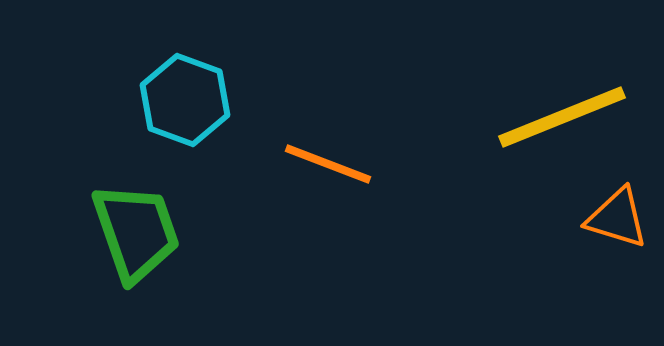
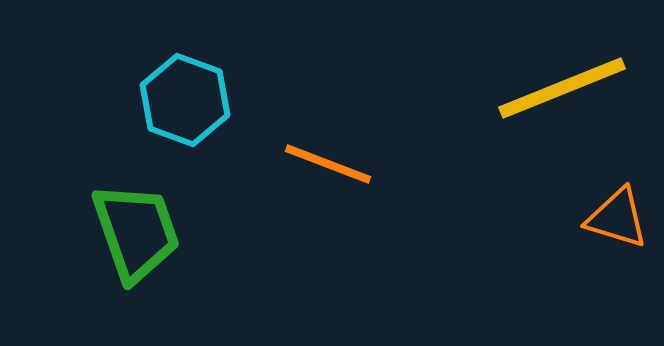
yellow line: moved 29 px up
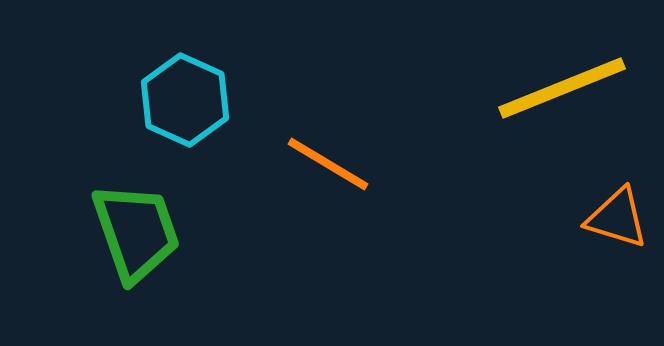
cyan hexagon: rotated 4 degrees clockwise
orange line: rotated 10 degrees clockwise
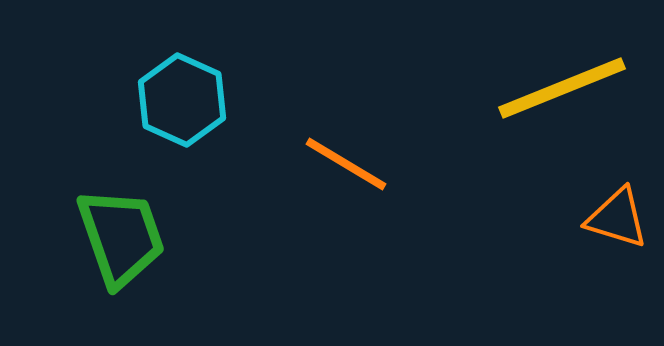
cyan hexagon: moved 3 px left
orange line: moved 18 px right
green trapezoid: moved 15 px left, 5 px down
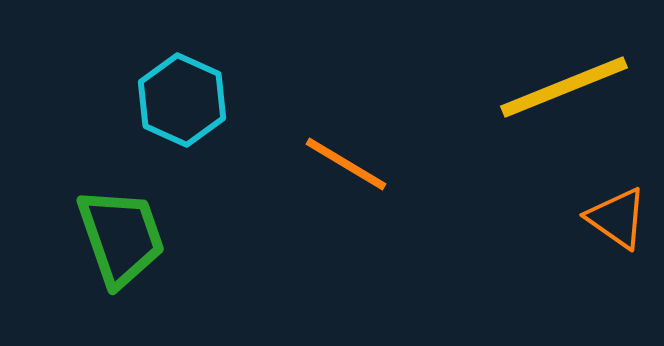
yellow line: moved 2 px right, 1 px up
orange triangle: rotated 18 degrees clockwise
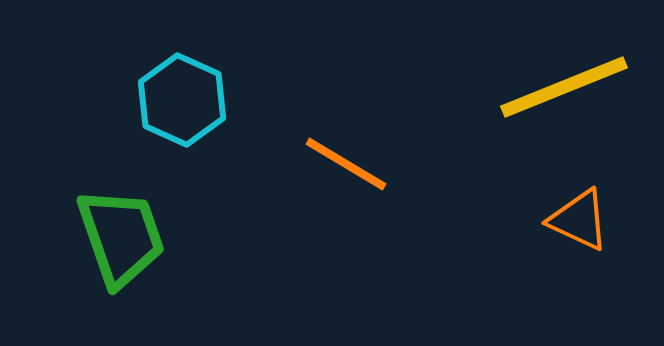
orange triangle: moved 38 px left, 2 px down; rotated 10 degrees counterclockwise
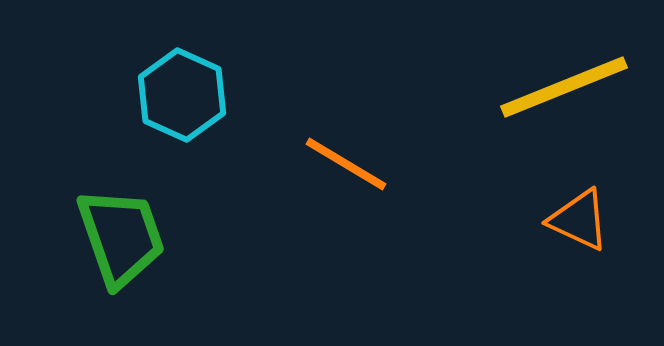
cyan hexagon: moved 5 px up
